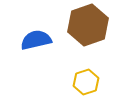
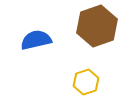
brown hexagon: moved 9 px right, 1 px down
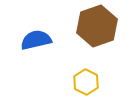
yellow hexagon: rotated 15 degrees counterclockwise
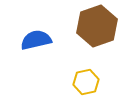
yellow hexagon: rotated 20 degrees clockwise
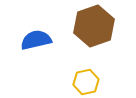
brown hexagon: moved 3 px left
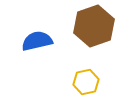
blue semicircle: moved 1 px right, 1 px down
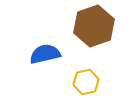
blue semicircle: moved 8 px right, 13 px down
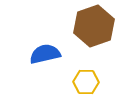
yellow hexagon: rotated 15 degrees clockwise
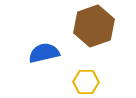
blue semicircle: moved 1 px left, 1 px up
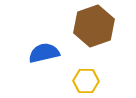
yellow hexagon: moved 1 px up
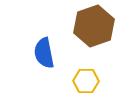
blue semicircle: rotated 88 degrees counterclockwise
